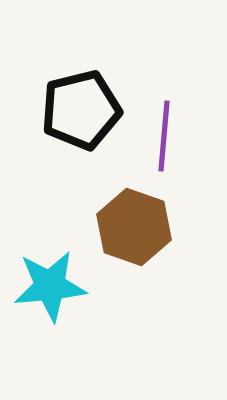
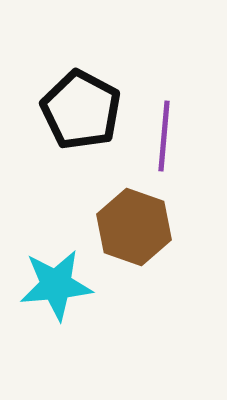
black pentagon: rotated 30 degrees counterclockwise
cyan star: moved 6 px right, 1 px up
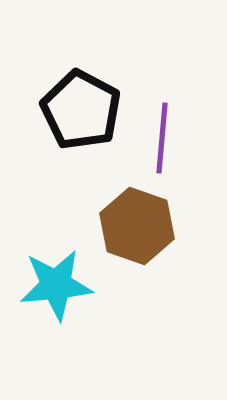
purple line: moved 2 px left, 2 px down
brown hexagon: moved 3 px right, 1 px up
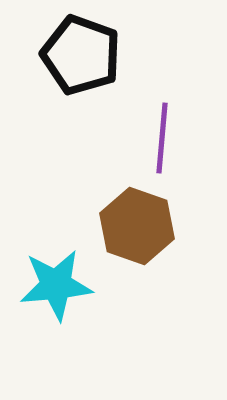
black pentagon: moved 55 px up; rotated 8 degrees counterclockwise
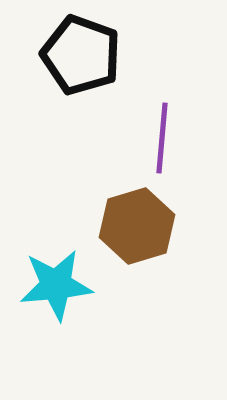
brown hexagon: rotated 24 degrees clockwise
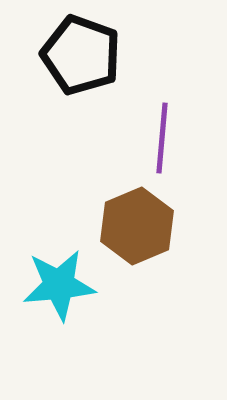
brown hexagon: rotated 6 degrees counterclockwise
cyan star: moved 3 px right
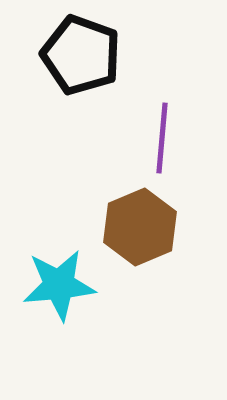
brown hexagon: moved 3 px right, 1 px down
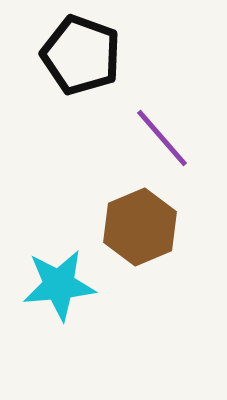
purple line: rotated 46 degrees counterclockwise
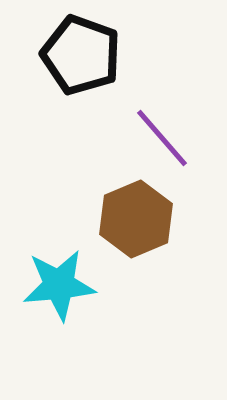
brown hexagon: moved 4 px left, 8 px up
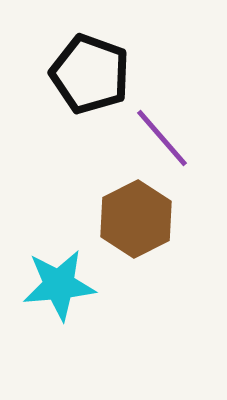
black pentagon: moved 9 px right, 19 px down
brown hexagon: rotated 4 degrees counterclockwise
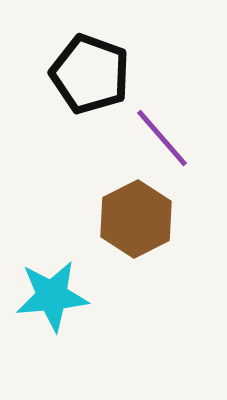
cyan star: moved 7 px left, 11 px down
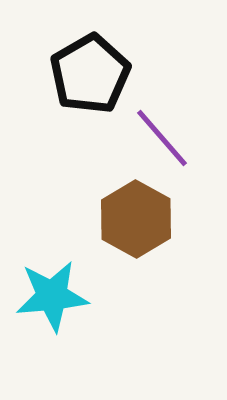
black pentagon: rotated 22 degrees clockwise
brown hexagon: rotated 4 degrees counterclockwise
